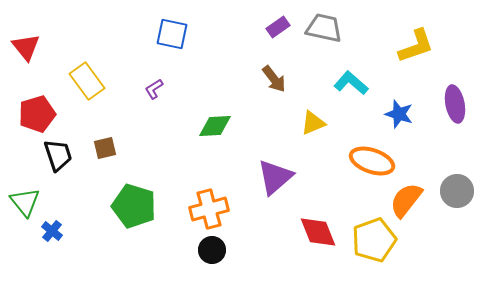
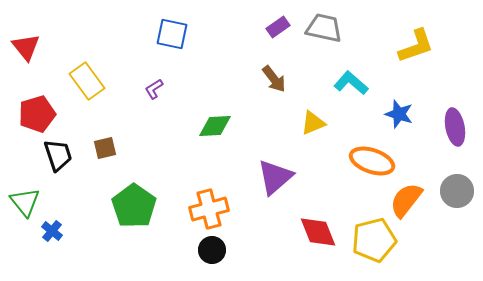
purple ellipse: moved 23 px down
green pentagon: rotated 18 degrees clockwise
yellow pentagon: rotated 6 degrees clockwise
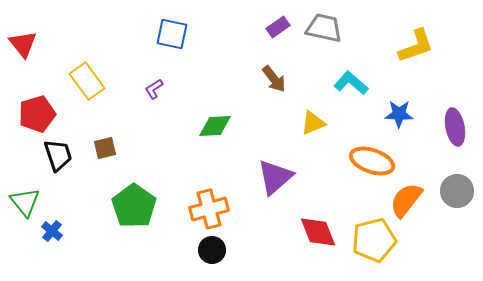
red triangle: moved 3 px left, 3 px up
blue star: rotated 16 degrees counterclockwise
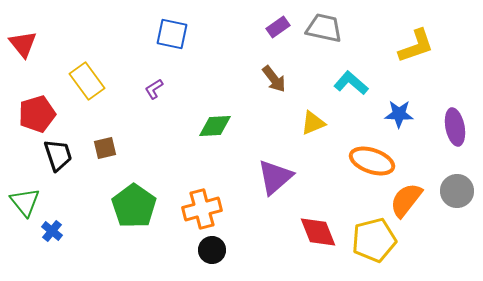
orange cross: moved 7 px left
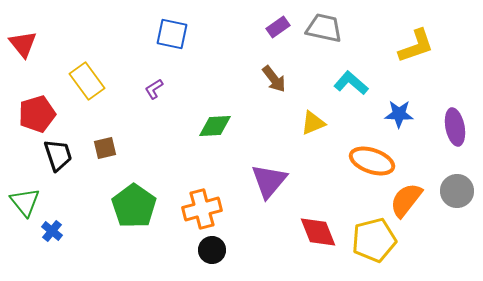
purple triangle: moved 6 px left, 4 px down; rotated 9 degrees counterclockwise
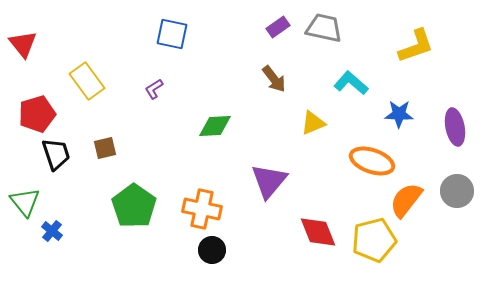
black trapezoid: moved 2 px left, 1 px up
orange cross: rotated 27 degrees clockwise
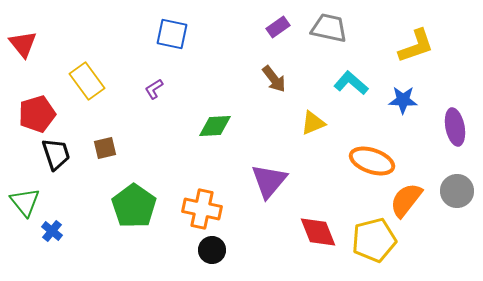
gray trapezoid: moved 5 px right
blue star: moved 4 px right, 14 px up
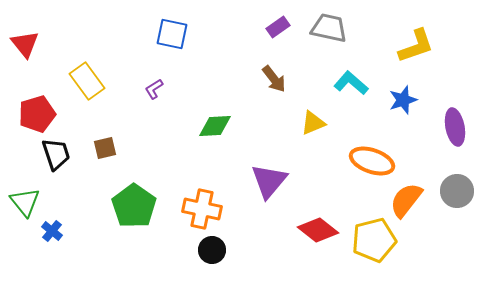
red triangle: moved 2 px right
blue star: rotated 20 degrees counterclockwise
red diamond: moved 2 px up; rotated 30 degrees counterclockwise
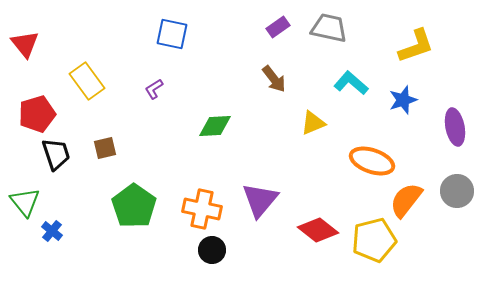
purple triangle: moved 9 px left, 19 px down
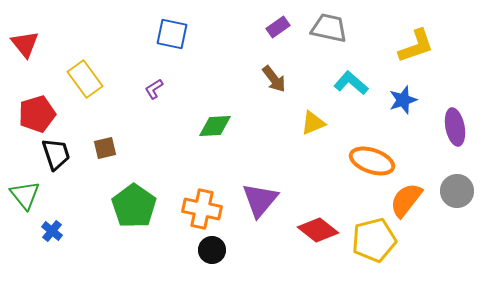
yellow rectangle: moved 2 px left, 2 px up
green triangle: moved 7 px up
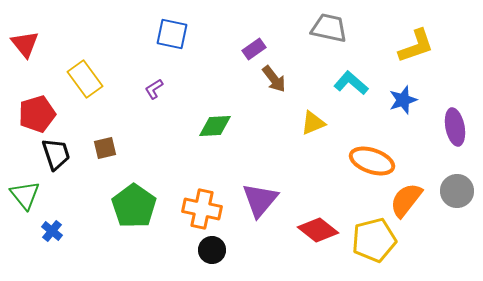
purple rectangle: moved 24 px left, 22 px down
